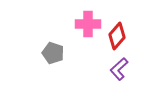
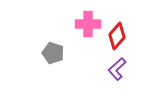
purple L-shape: moved 2 px left
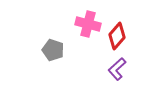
pink cross: rotated 15 degrees clockwise
gray pentagon: moved 3 px up
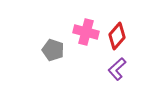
pink cross: moved 2 px left, 8 px down
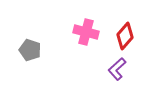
red diamond: moved 8 px right
gray pentagon: moved 23 px left
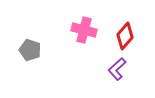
pink cross: moved 2 px left, 2 px up
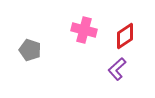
red diamond: rotated 16 degrees clockwise
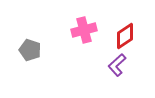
pink cross: rotated 30 degrees counterclockwise
purple L-shape: moved 4 px up
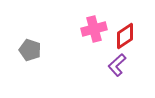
pink cross: moved 10 px right, 1 px up
